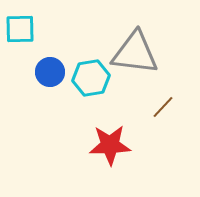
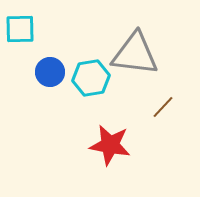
gray triangle: moved 1 px down
red star: rotated 12 degrees clockwise
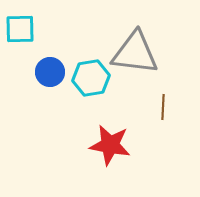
gray triangle: moved 1 px up
brown line: rotated 40 degrees counterclockwise
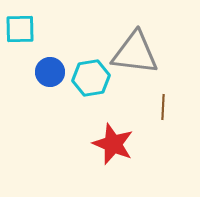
red star: moved 3 px right, 1 px up; rotated 12 degrees clockwise
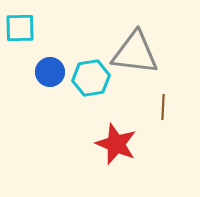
cyan square: moved 1 px up
red star: moved 3 px right
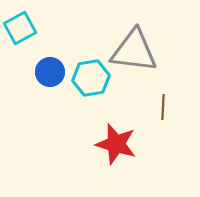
cyan square: rotated 28 degrees counterclockwise
gray triangle: moved 1 px left, 2 px up
red star: rotated 6 degrees counterclockwise
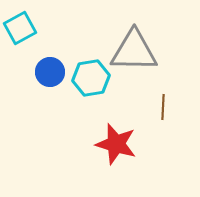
gray triangle: rotated 6 degrees counterclockwise
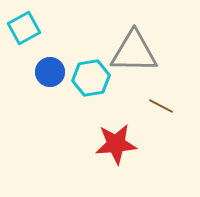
cyan square: moved 4 px right
gray triangle: moved 1 px down
brown line: moved 2 px left, 1 px up; rotated 65 degrees counterclockwise
red star: rotated 21 degrees counterclockwise
